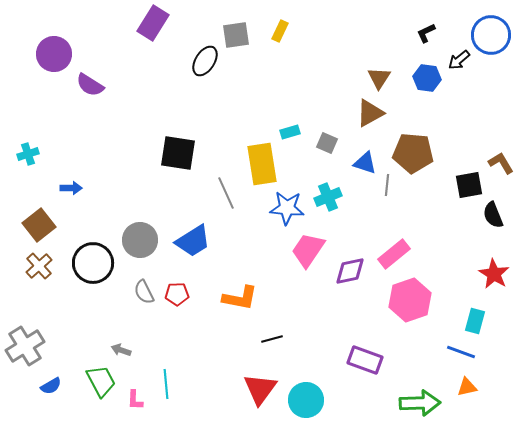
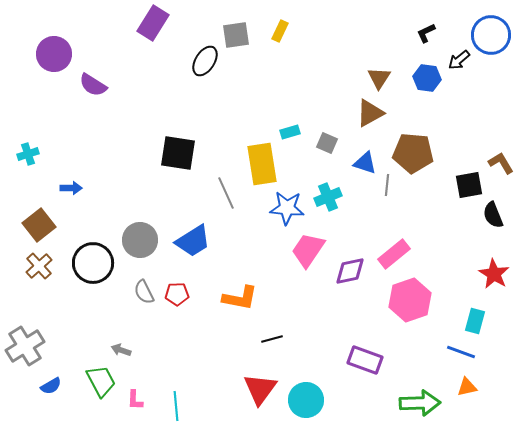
purple semicircle at (90, 85): moved 3 px right
cyan line at (166, 384): moved 10 px right, 22 px down
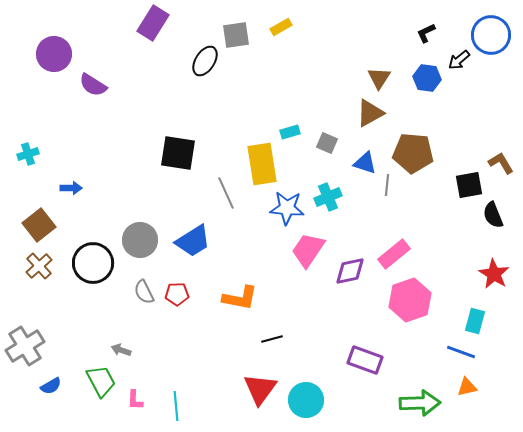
yellow rectangle at (280, 31): moved 1 px right, 4 px up; rotated 35 degrees clockwise
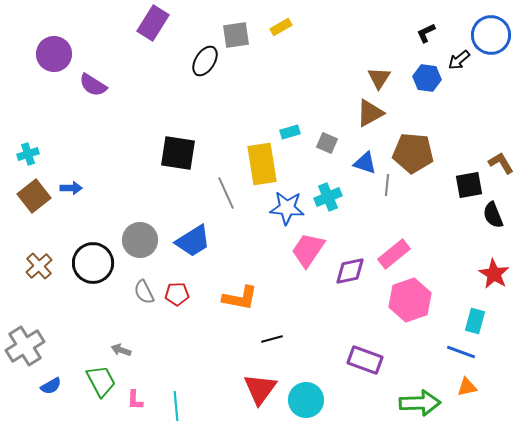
brown square at (39, 225): moved 5 px left, 29 px up
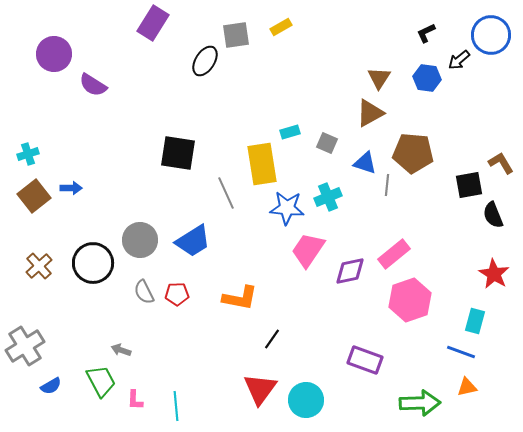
black line at (272, 339): rotated 40 degrees counterclockwise
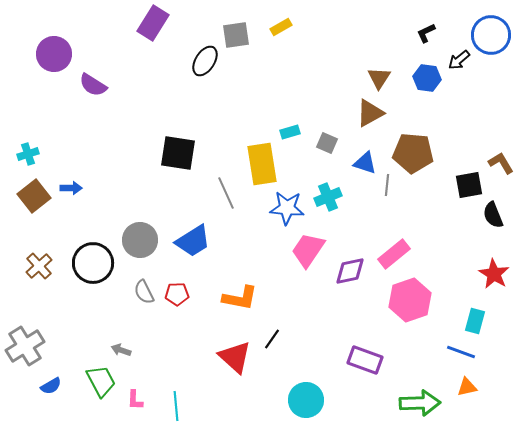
red triangle at (260, 389): moved 25 px left, 32 px up; rotated 24 degrees counterclockwise
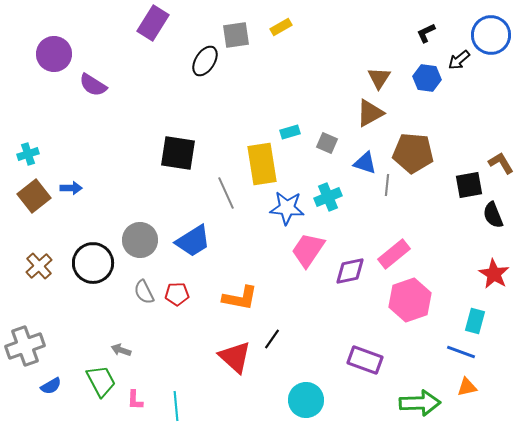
gray cross at (25, 346): rotated 12 degrees clockwise
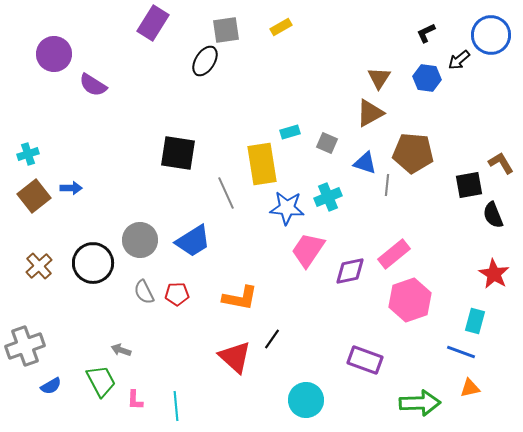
gray square at (236, 35): moved 10 px left, 5 px up
orange triangle at (467, 387): moved 3 px right, 1 px down
